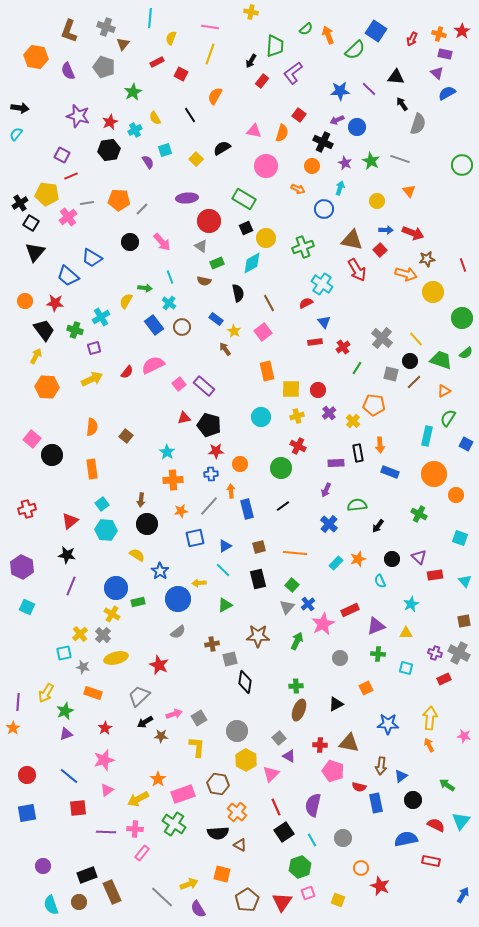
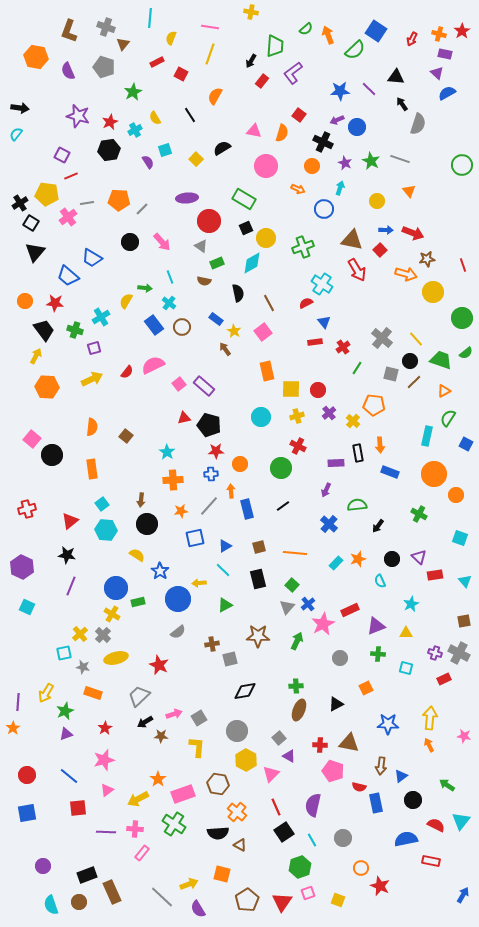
black diamond at (245, 682): moved 9 px down; rotated 70 degrees clockwise
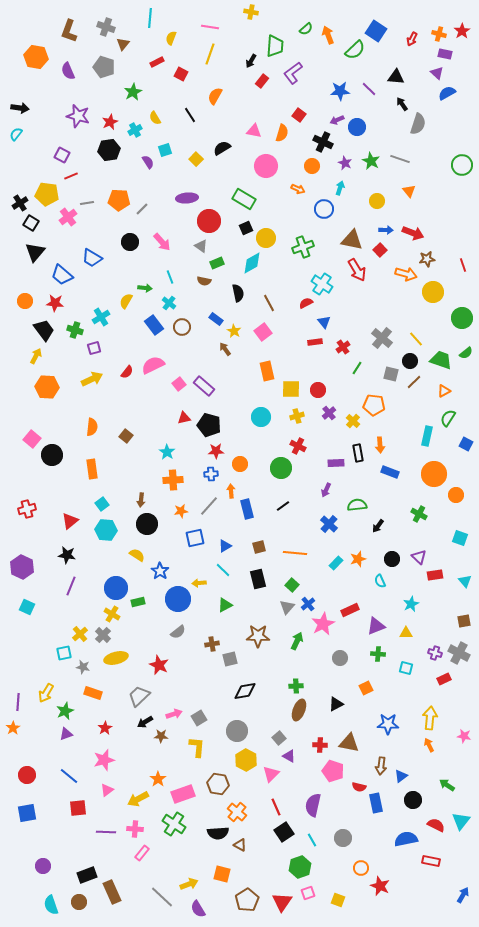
blue trapezoid at (68, 276): moved 6 px left, 1 px up
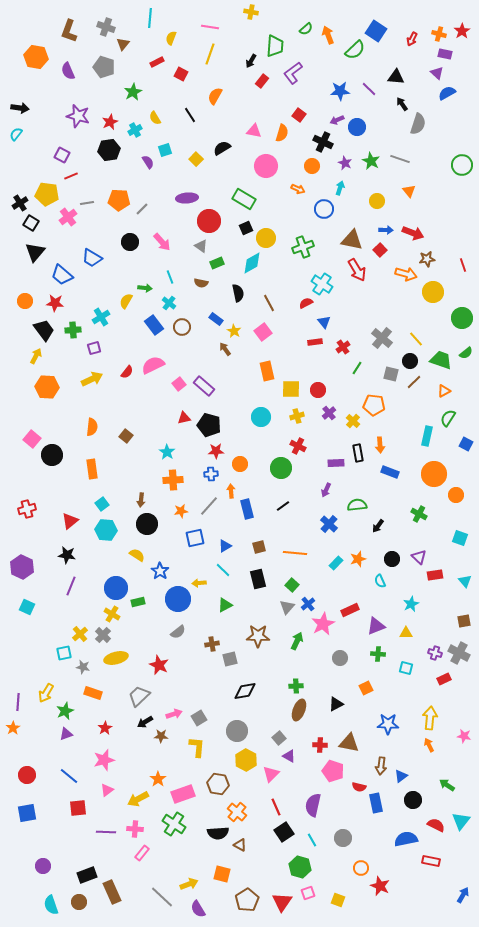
brown semicircle at (204, 281): moved 3 px left, 2 px down
green cross at (75, 330): moved 2 px left; rotated 21 degrees counterclockwise
green hexagon at (300, 867): rotated 25 degrees counterclockwise
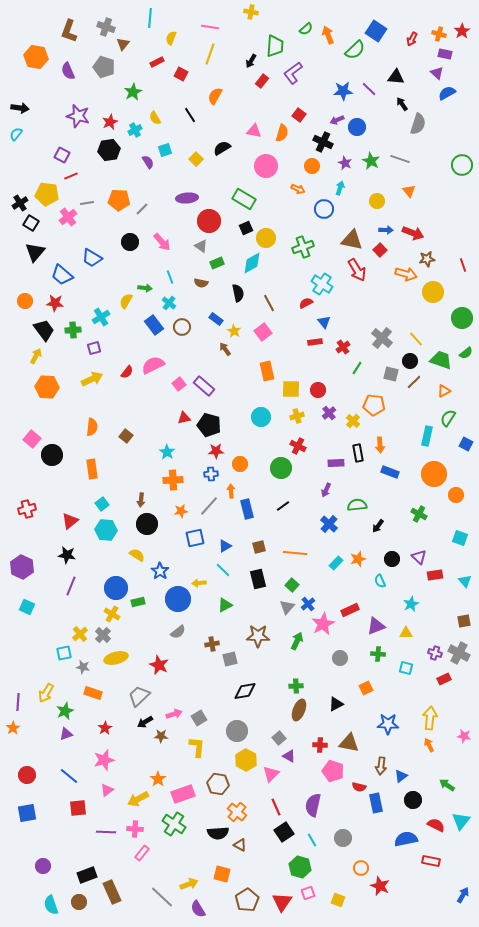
blue star at (340, 91): moved 3 px right
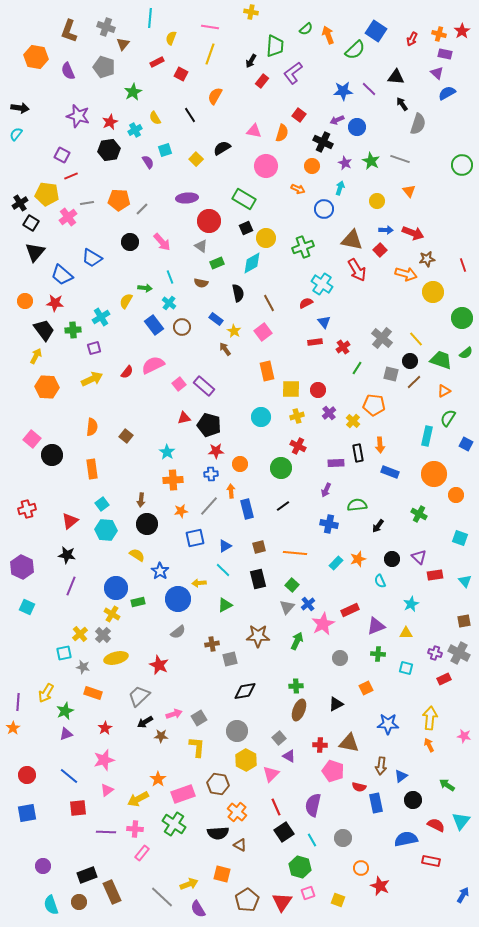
blue cross at (329, 524): rotated 30 degrees counterclockwise
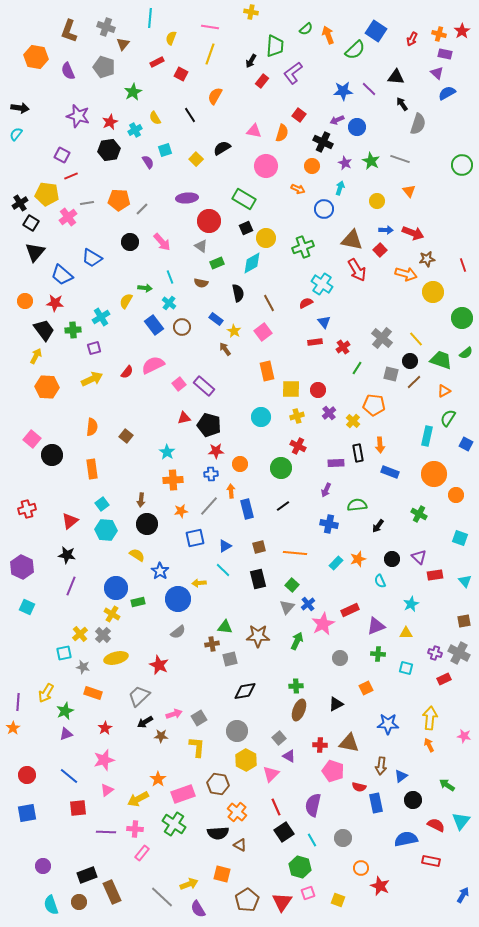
green triangle at (225, 605): moved 22 px down; rotated 35 degrees clockwise
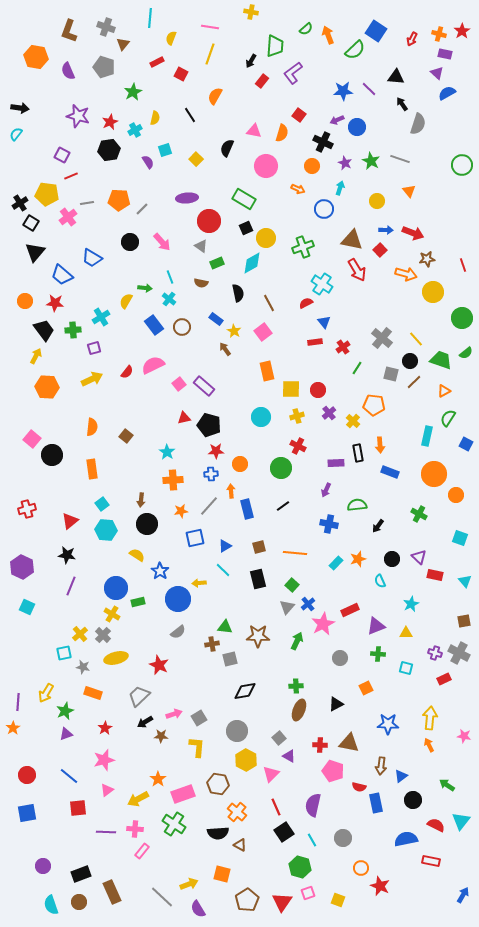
yellow semicircle at (155, 118): rotated 136 degrees counterclockwise
black semicircle at (222, 148): moved 5 px right; rotated 36 degrees counterclockwise
cyan cross at (169, 303): moved 4 px up
red rectangle at (435, 575): rotated 21 degrees clockwise
pink rectangle at (142, 853): moved 2 px up
black rectangle at (87, 875): moved 6 px left, 1 px up
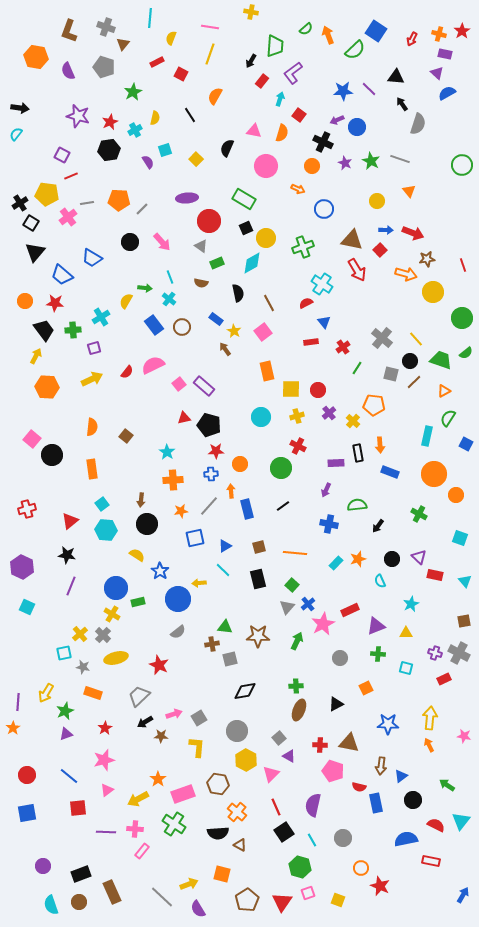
cyan arrow at (340, 188): moved 60 px left, 89 px up
red rectangle at (315, 342): moved 4 px left
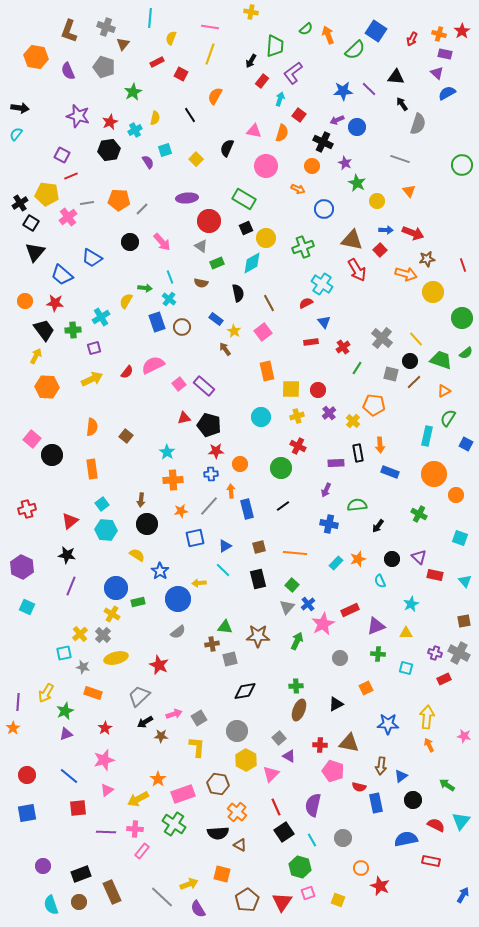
green star at (371, 161): moved 14 px left, 22 px down
blue rectangle at (154, 325): moved 3 px right, 3 px up; rotated 18 degrees clockwise
yellow arrow at (430, 718): moved 3 px left, 1 px up
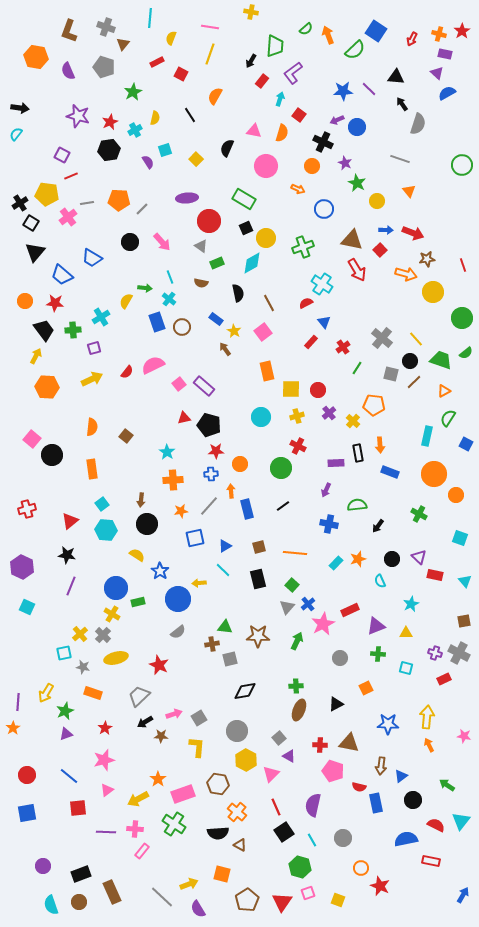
red rectangle at (311, 342): rotated 40 degrees counterclockwise
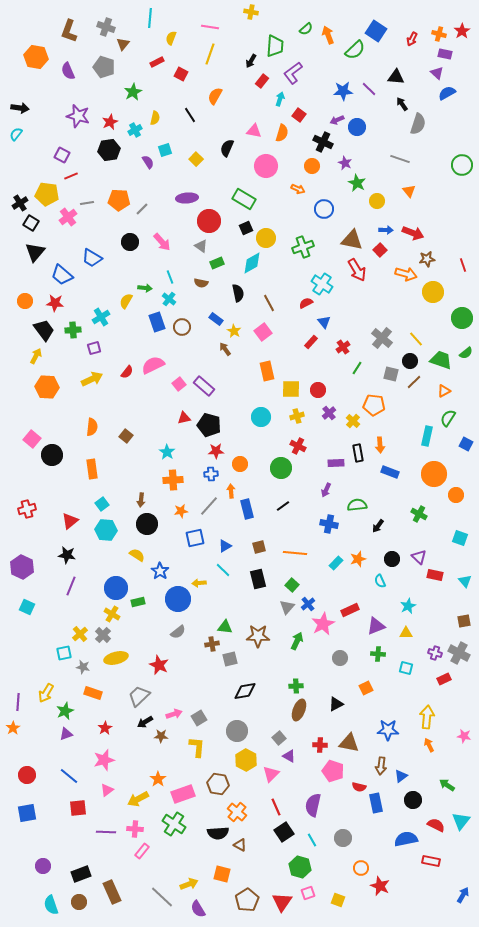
cyan star at (411, 604): moved 3 px left, 2 px down
blue star at (388, 724): moved 6 px down
